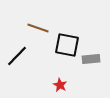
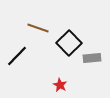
black square: moved 2 px right, 2 px up; rotated 35 degrees clockwise
gray rectangle: moved 1 px right, 1 px up
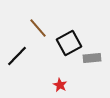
brown line: rotated 30 degrees clockwise
black square: rotated 15 degrees clockwise
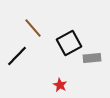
brown line: moved 5 px left
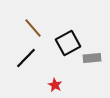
black square: moved 1 px left
black line: moved 9 px right, 2 px down
red star: moved 5 px left
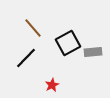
gray rectangle: moved 1 px right, 6 px up
red star: moved 3 px left; rotated 16 degrees clockwise
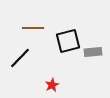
brown line: rotated 50 degrees counterclockwise
black square: moved 2 px up; rotated 15 degrees clockwise
black line: moved 6 px left
